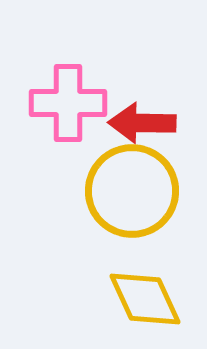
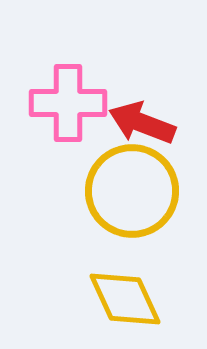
red arrow: rotated 20 degrees clockwise
yellow diamond: moved 20 px left
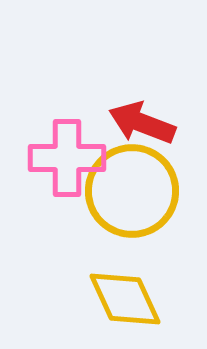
pink cross: moved 1 px left, 55 px down
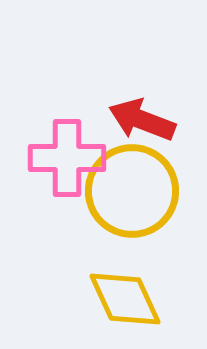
red arrow: moved 3 px up
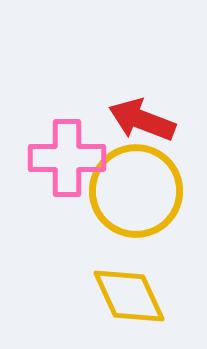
yellow circle: moved 4 px right
yellow diamond: moved 4 px right, 3 px up
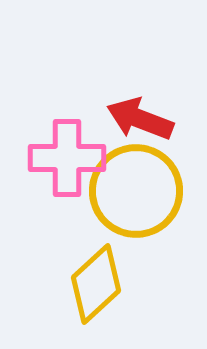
red arrow: moved 2 px left, 1 px up
yellow diamond: moved 33 px left, 12 px up; rotated 72 degrees clockwise
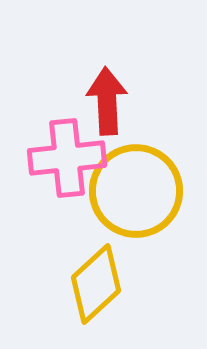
red arrow: moved 33 px left, 18 px up; rotated 66 degrees clockwise
pink cross: rotated 6 degrees counterclockwise
